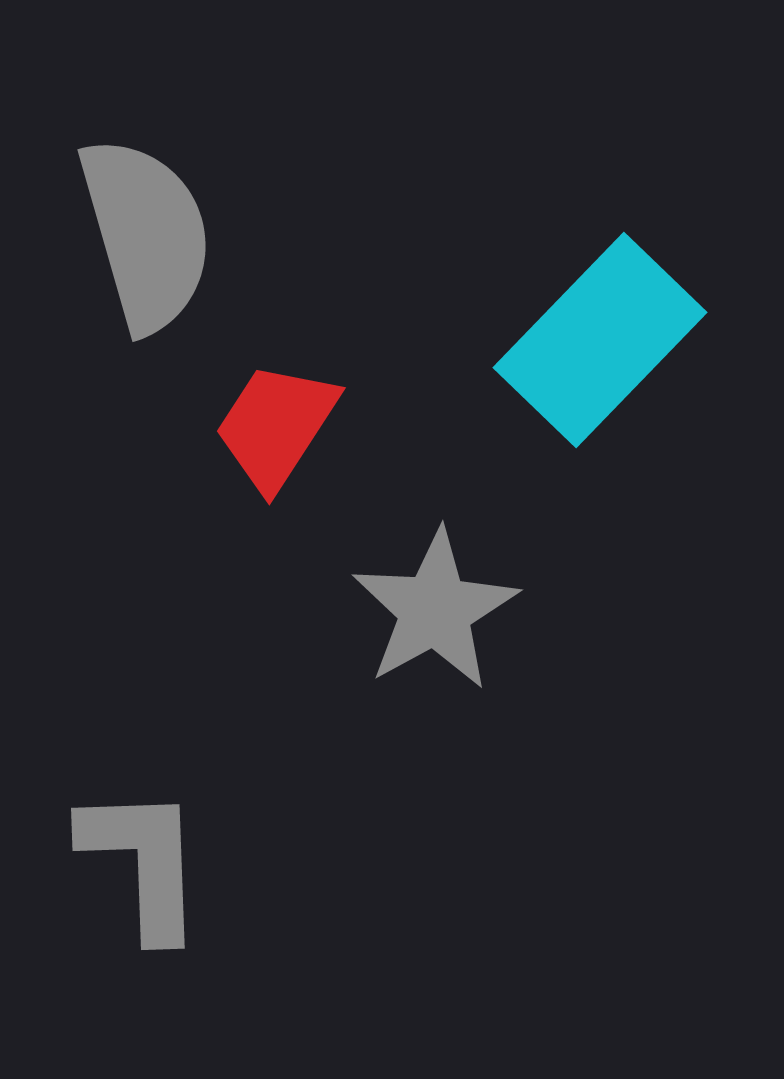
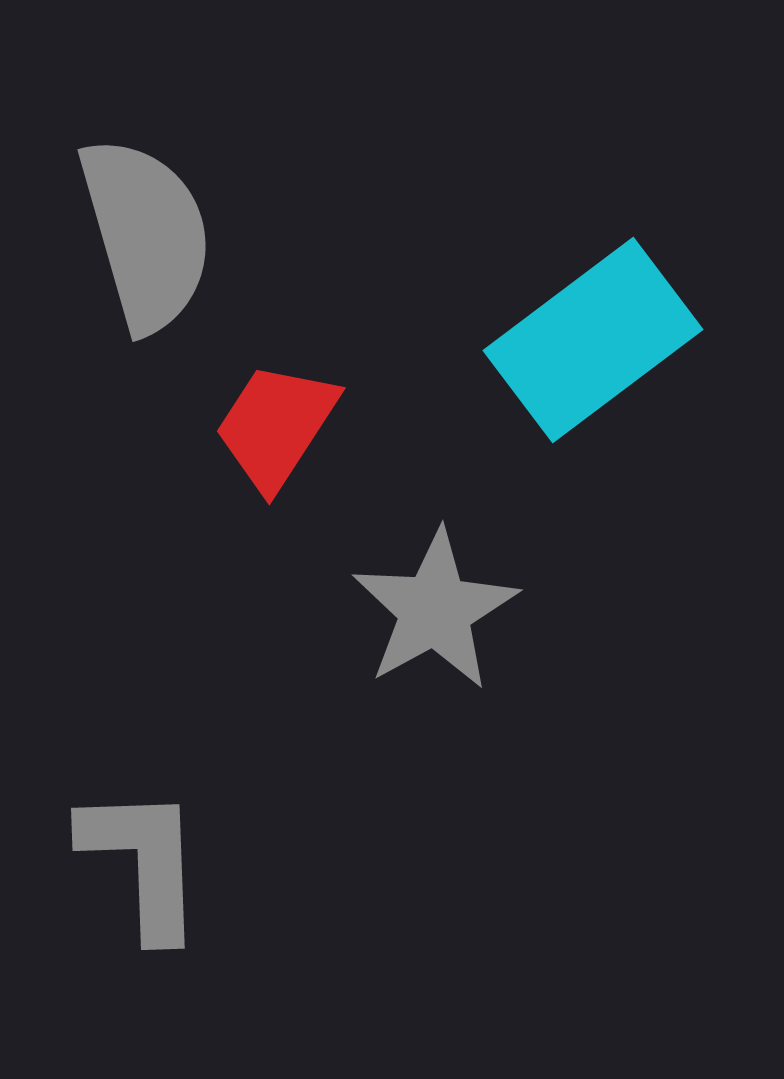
cyan rectangle: moved 7 px left; rotated 9 degrees clockwise
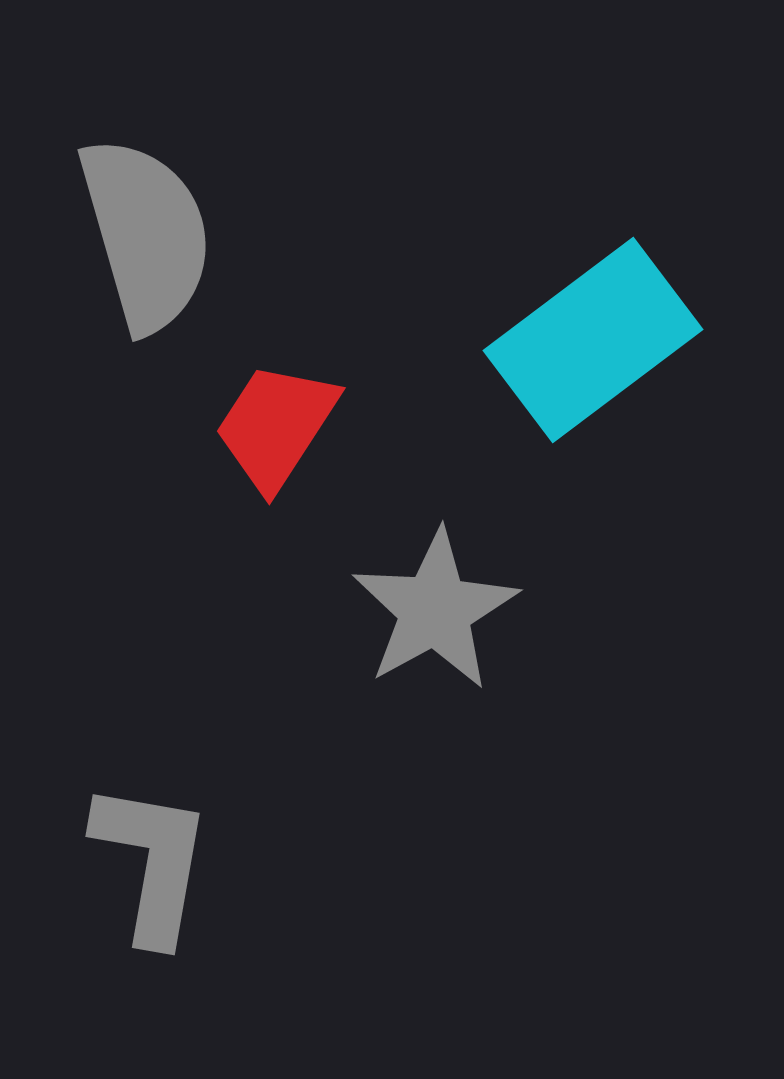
gray L-shape: moved 9 px right; rotated 12 degrees clockwise
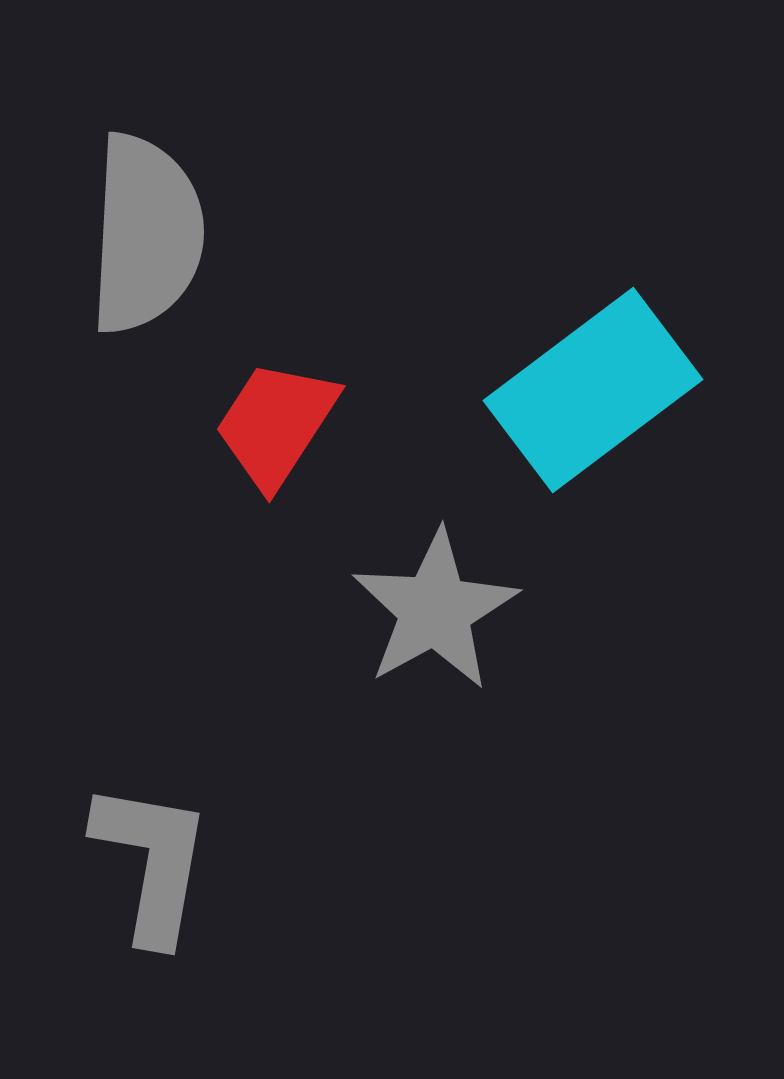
gray semicircle: rotated 19 degrees clockwise
cyan rectangle: moved 50 px down
red trapezoid: moved 2 px up
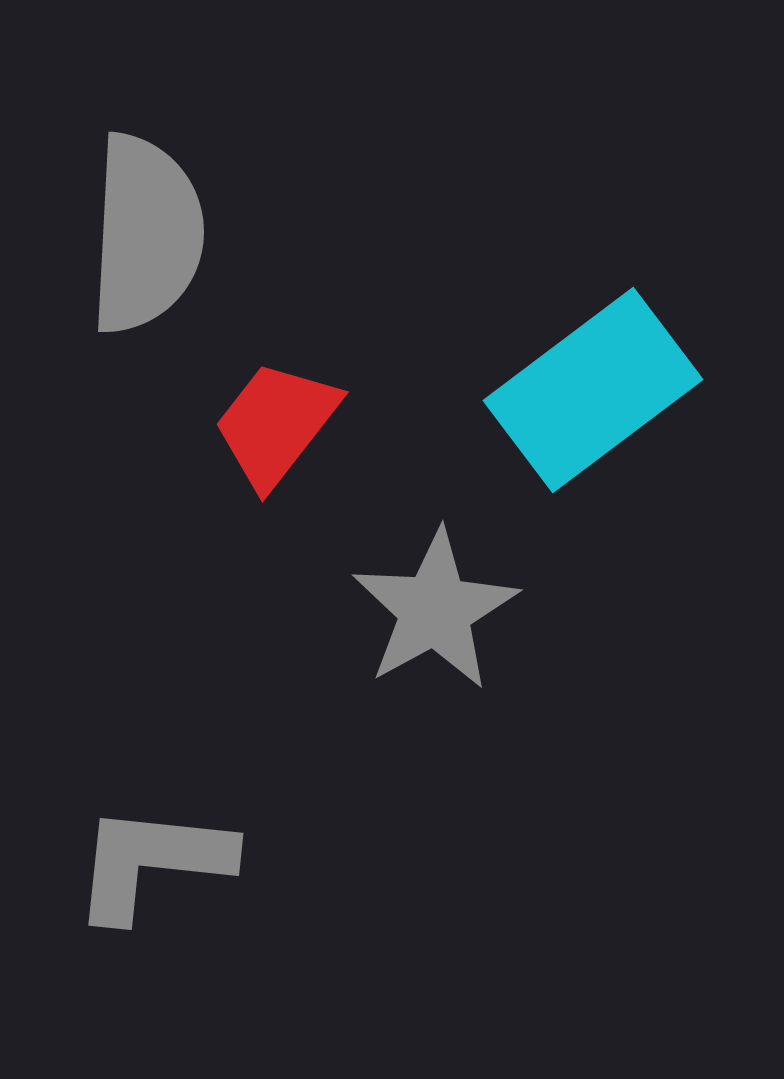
red trapezoid: rotated 5 degrees clockwise
gray L-shape: rotated 94 degrees counterclockwise
